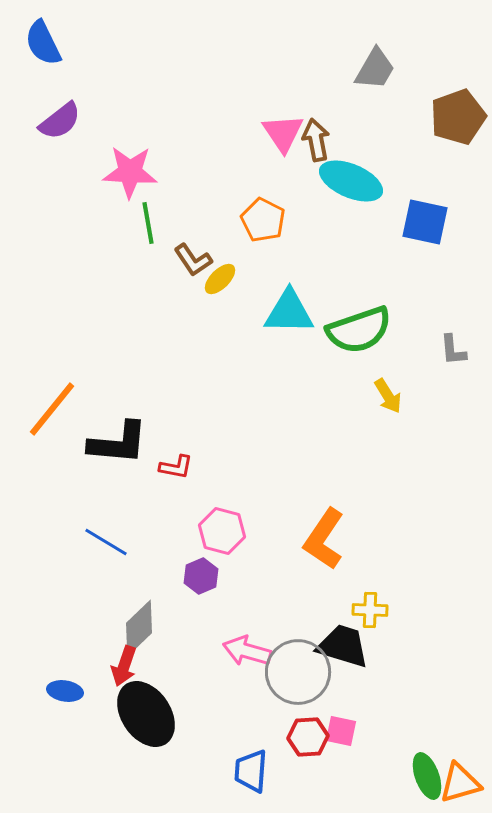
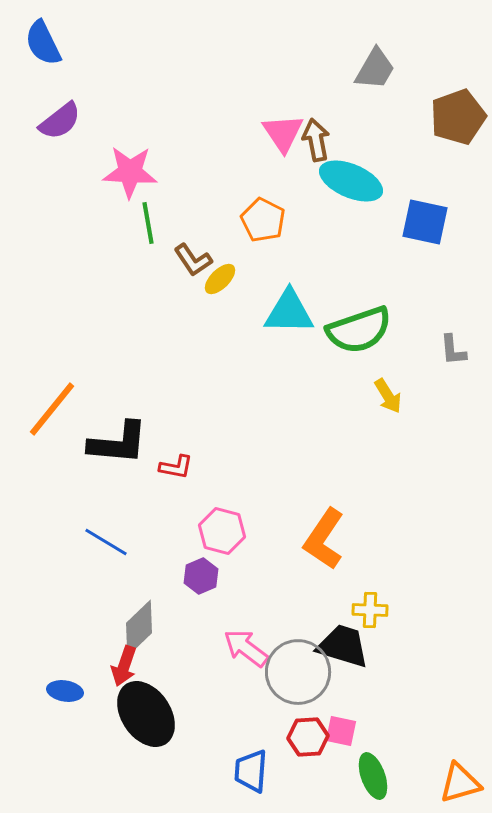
pink arrow: moved 1 px left, 3 px up; rotated 21 degrees clockwise
green ellipse: moved 54 px left
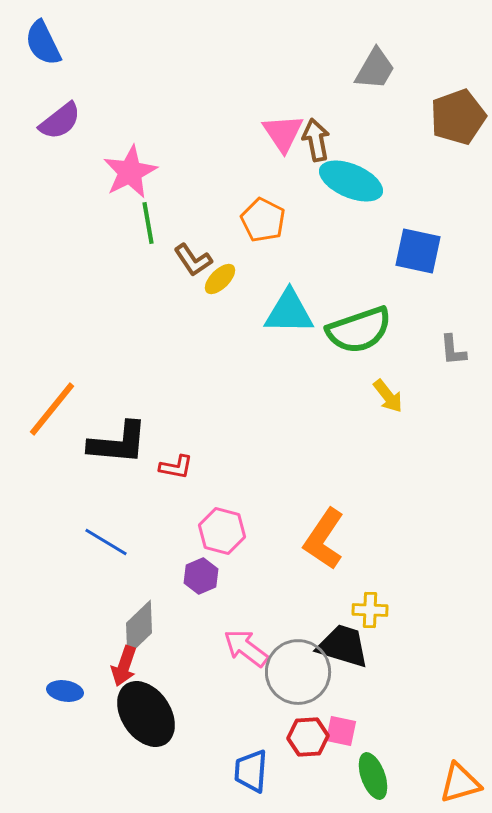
pink star: rotated 30 degrees counterclockwise
blue square: moved 7 px left, 29 px down
yellow arrow: rotated 6 degrees counterclockwise
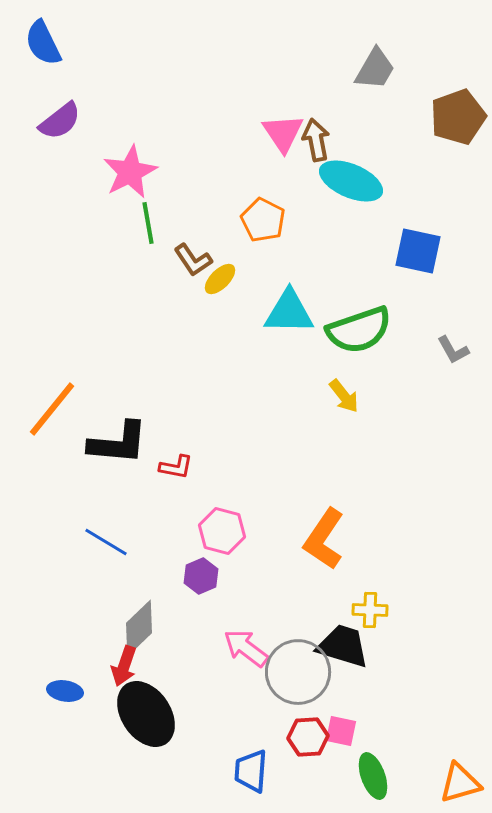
gray L-shape: rotated 24 degrees counterclockwise
yellow arrow: moved 44 px left
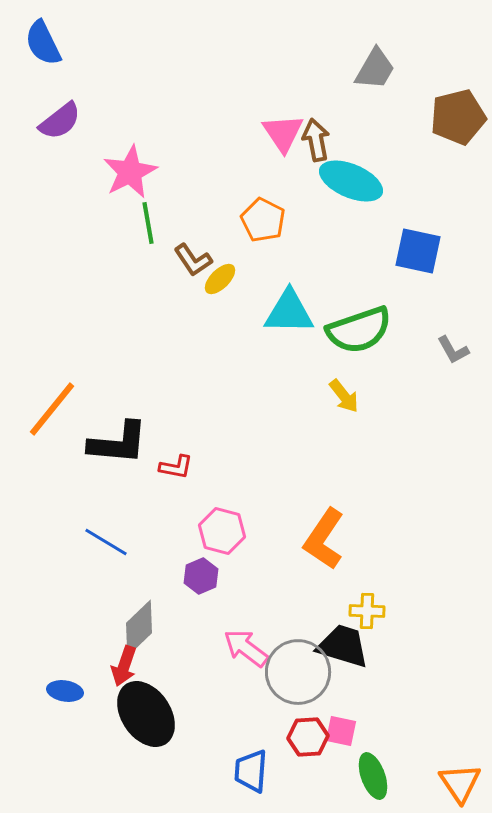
brown pentagon: rotated 6 degrees clockwise
yellow cross: moved 3 px left, 1 px down
orange triangle: rotated 48 degrees counterclockwise
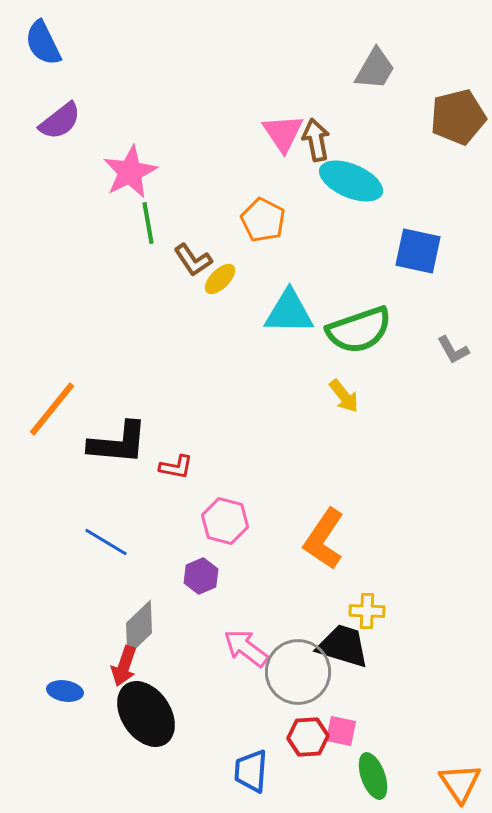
pink hexagon: moved 3 px right, 10 px up
